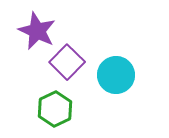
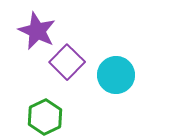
green hexagon: moved 10 px left, 8 px down
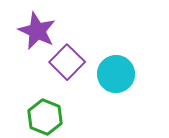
cyan circle: moved 1 px up
green hexagon: rotated 12 degrees counterclockwise
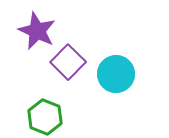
purple square: moved 1 px right
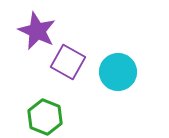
purple square: rotated 16 degrees counterclockwise
cyan circle: moved 2 px right, 2 px up
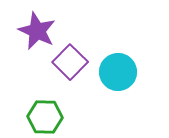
purple square: moved 2 px right; rotated 16 degrees clockwise
green hexagon: rotated 20 degrees counterclockwise
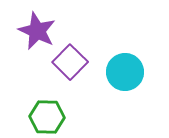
cyan circle: moved 7 px right
green hexagon: moved 2 px right
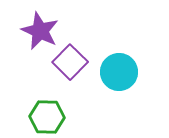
purple star: moved 3 px right
cyan circle: moved 6 px left
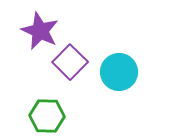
green hexagon: moved 1 px up
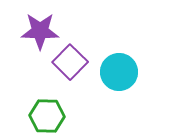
purple star: rotated 24 degrees counterclockwise
